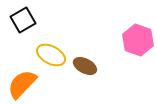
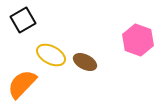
brown ellipse: moved 4 px up
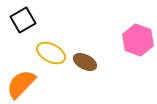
yellow ellipse: moved 2 px up
orange semicircle: moved 1 px left
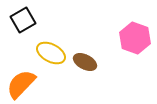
pink hexagon: moved 3 px left, 2 px up
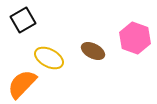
yellow ellipse: moved 2 px left, 5 px down
brown ellipse: moved 8 px right, 11 px up
orange semicircle: moved 1 px right
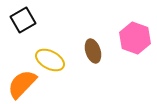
brown ellipse: rotated 45 degrees clockwise
yellow ellipse: moved 1 px right, 2 px down
